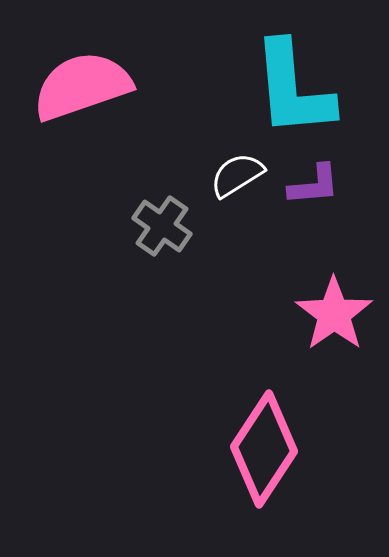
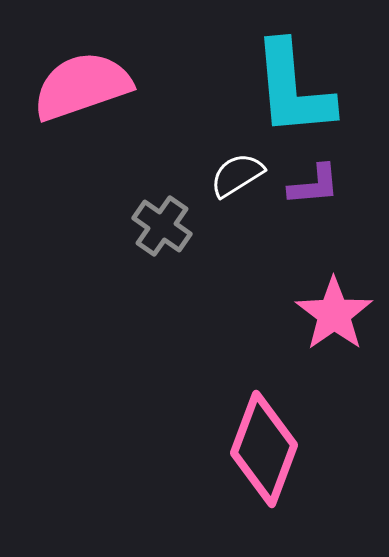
pink diamond: rotated 13 degrees counterclockwise
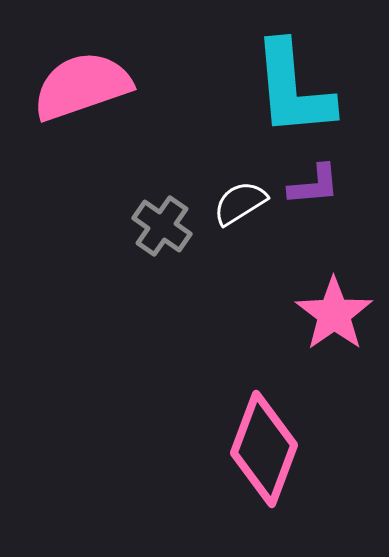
white semicircle: moved 3 px right, 28 px down
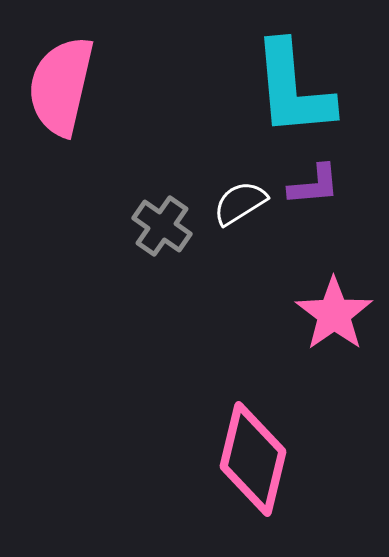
pink semicircle: moved 21 px left; rotated 58 degrees counterclockwise
pink diamond: moved 11 px left, 10 px down; rotated 7 degrees counterclockwise
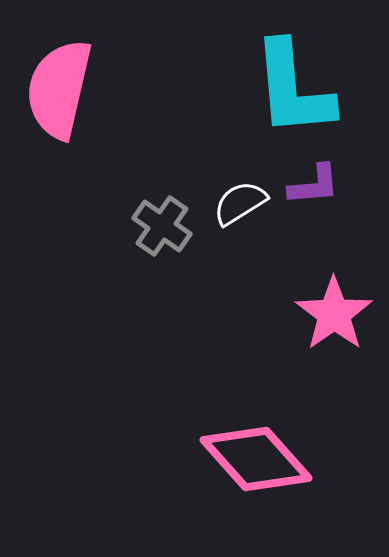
pink semicircle: moved 2 px left, 3 px down
pink diamond: moved 3 px right; rotated 55 degrees counterclockwise
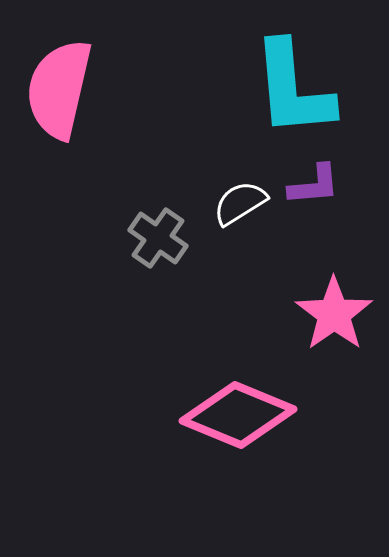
gray cross: moved 4 px left, 12 px down
pink diamond: moved 18 px left, 44 px up; rotated 26 degrees counterclockwise
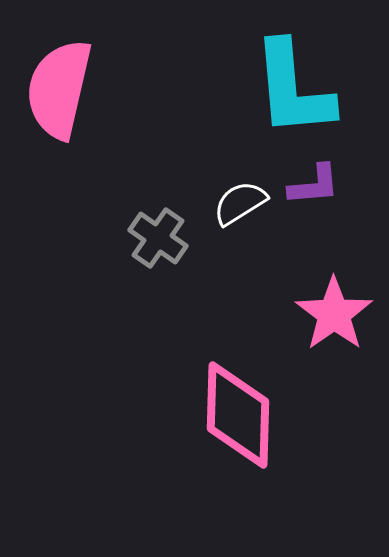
pink diamond: rotated 69 degrees clockwise
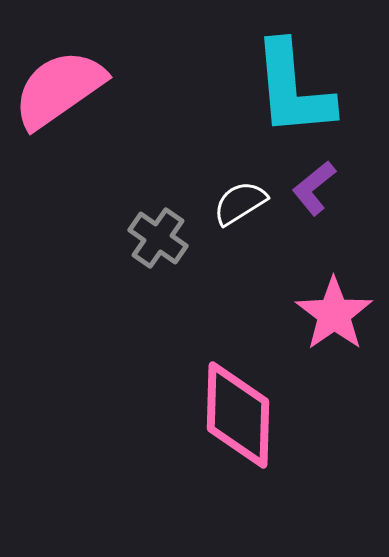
pink semicircle: rotated 42 degrees clockwise
purple L-shape: moved 3 px down; rotated 146 degrees clockwise
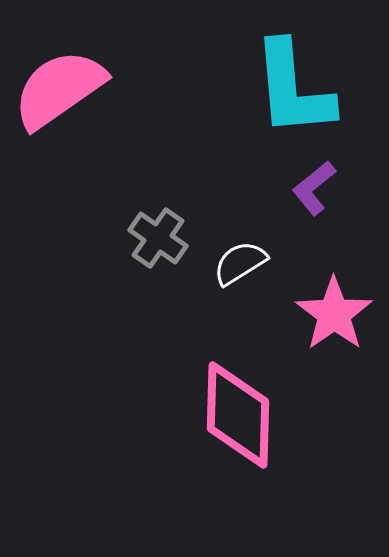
white semicircle: moved 60 px down
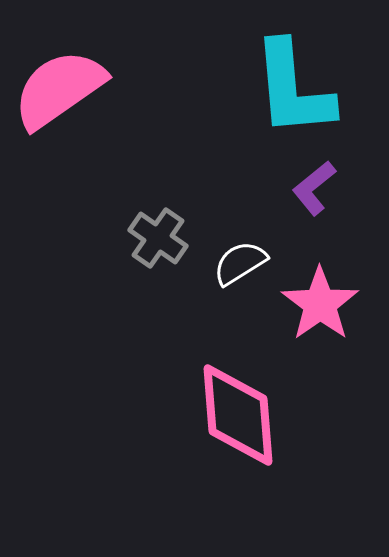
pink star: moved 14 px left, 10 px up
pink diamond: rotated 6 degrees counterclockwise
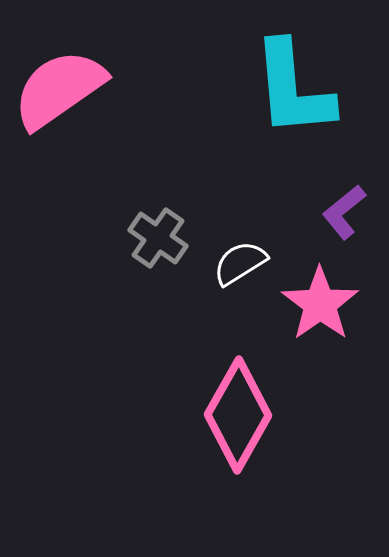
purple L-shape: moved 30 px right, 24 px down
pink diamond: rotated 34 degrees clockwise
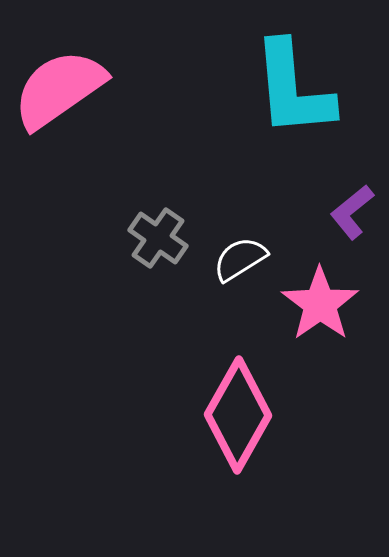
purple L-shape: moved 8 px right
white semicircle: moved 4 px up
